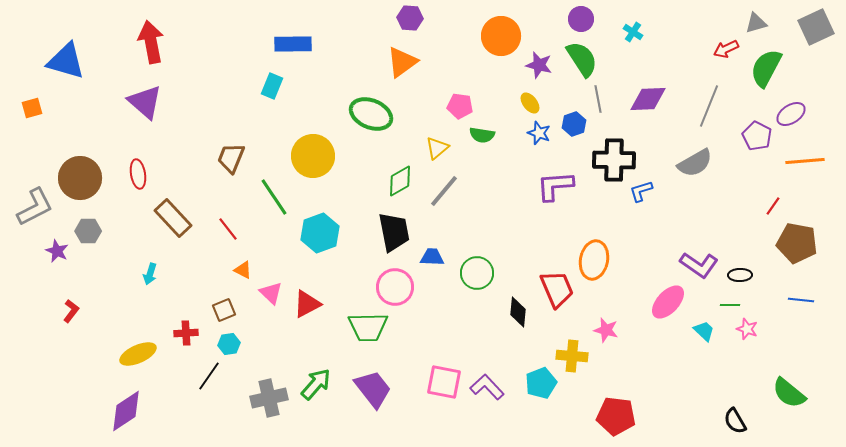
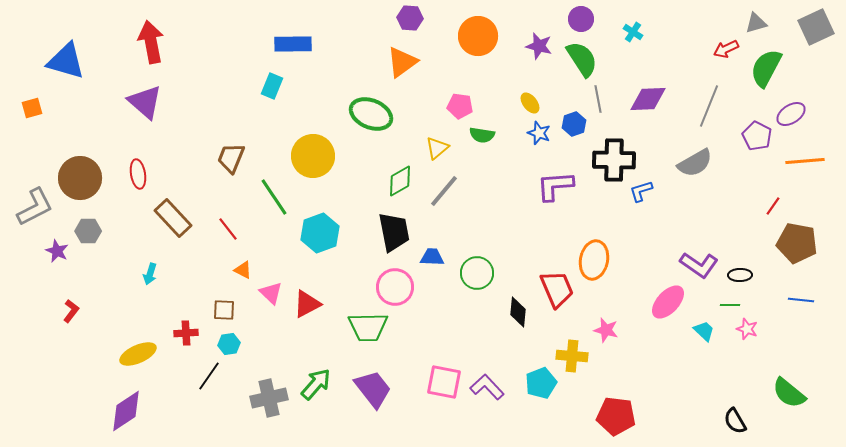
orange circle at (501, 36): moved 23 px left
purple star at (539, 65): moved 19 px up
brown square at (224, 310): rotated 25 degrees clockwise
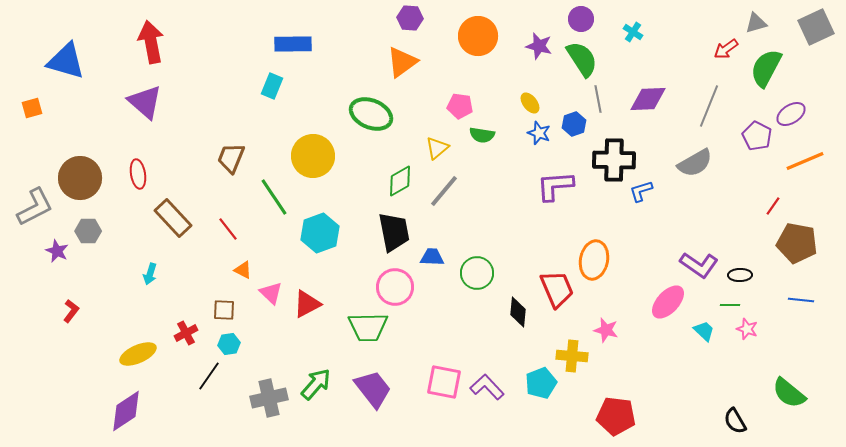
red arrow at (726, 49): rotated 10 degrees counterclockwise
orange line at (805, 161): rotated 18 degrees counterclockwise
red cross at (186, 333): rotated 25 degrees counterclockwise
